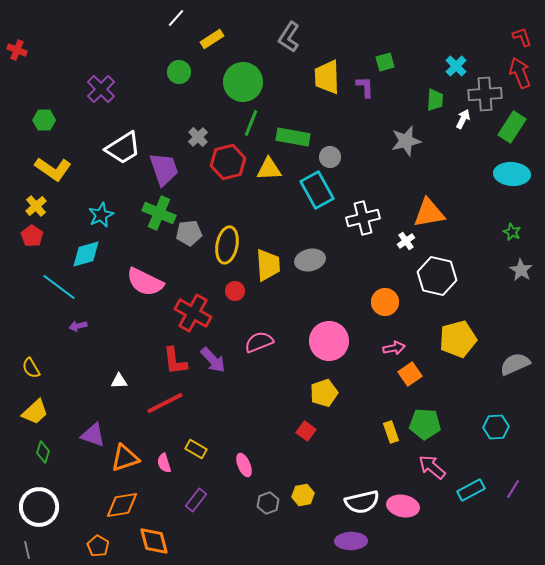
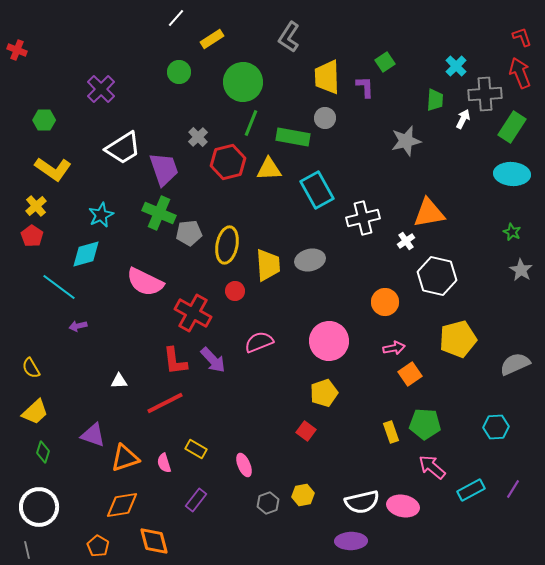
green square at (385, 62): rotated 18 degrees counterclockwise
gray circle at (330, 157): moved 5 px left, 39 px up
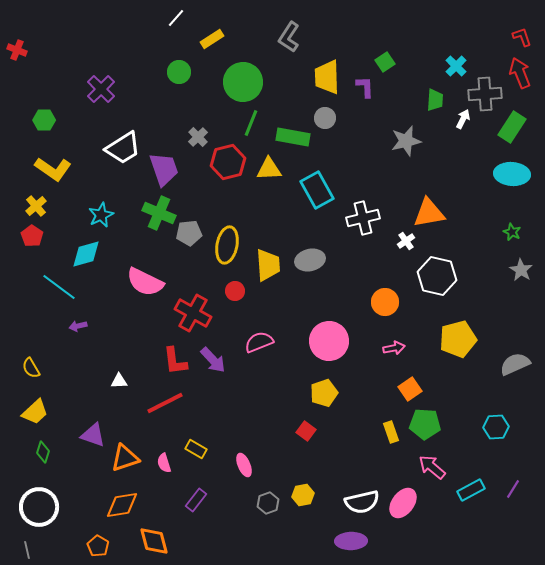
orange square at (410, 374): moved 15 px down
pink ellipse at (403, 506): moved 3 px up; rotated 64 degrees counterclockwise
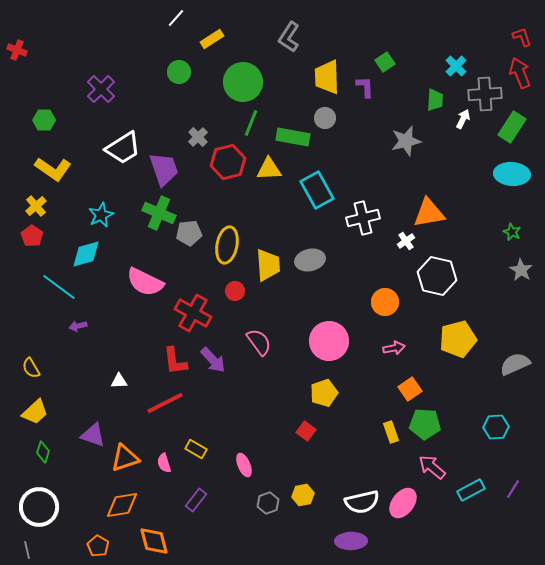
pink semicircle at (259, 342): rotated 76 degrees clockwise
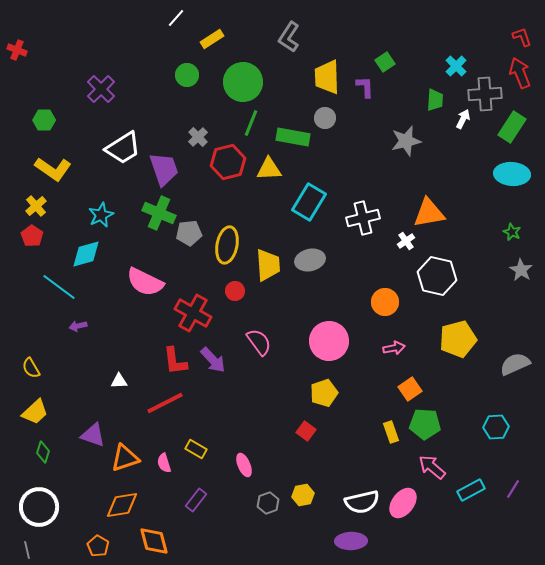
green circle at (179, 72): moved 8 px right, 3 px down
cyan rectangle at (317, 190): moved 8 px left, 12 px down; rotated 60 degrees clockwise
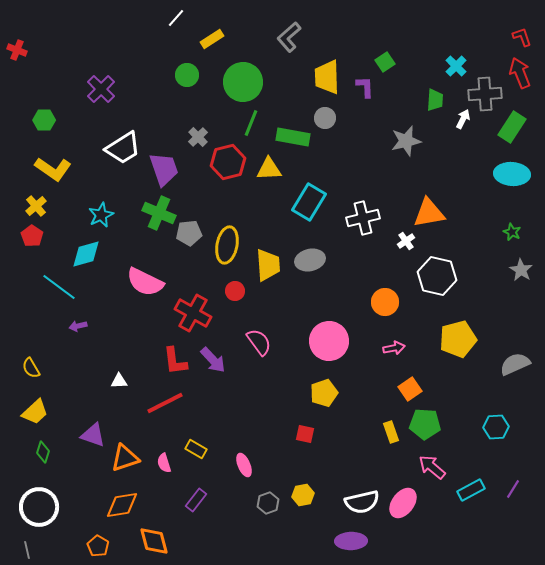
gray L-shape at (289, 37): rotated 16 degrees clockwise
red square at (306, 431): moved 1 px left, 3 px down; rotated 24 degrees counterclockwise
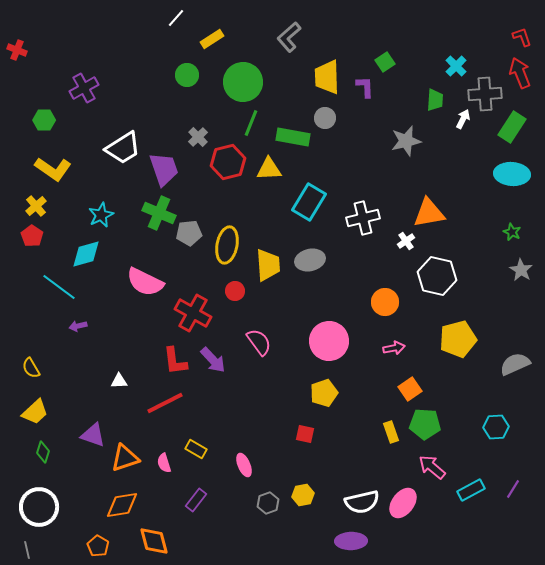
purple cross at (101, 89): moved 17 px left, 1 px up; rotated 16 degrees clockwise
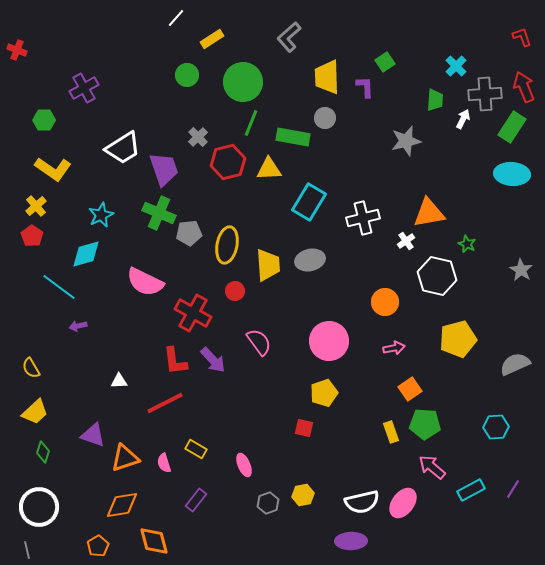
red arrow at (520, 73): moved 4 px right, 14 px down
green star at (512, 232): moved 45 px left, 12 px down
red square at (305, 434): moved 1 px left, 6 px up
orange pentagon at (98, 546): rotated 10 degrees clockwise
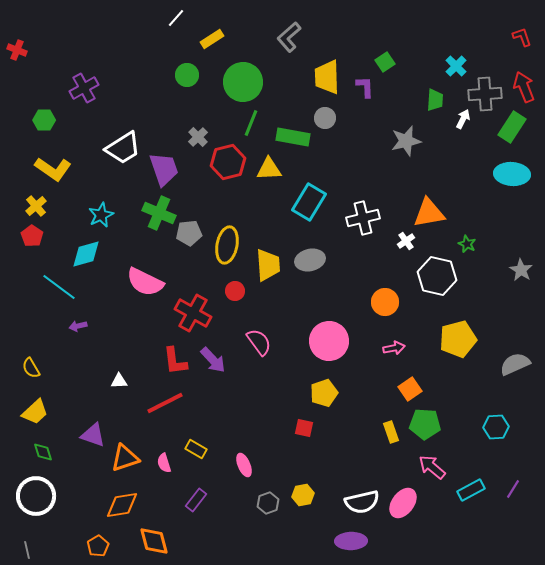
green diamond at (43, 452): rotated 35 degrees counterclockwise
white circle at (39, 507): moved 3 px left, 11 px up
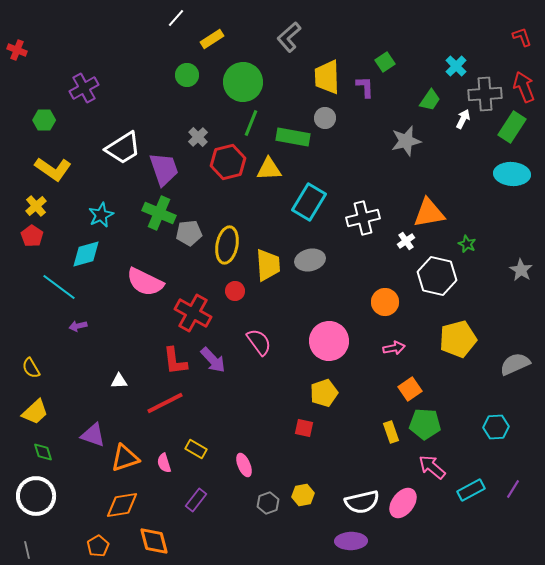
green trapezoid at (435, 100): moved 5 px left; rotated 30 degrees clockwise
